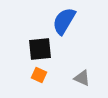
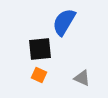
blue semicircle: moved 1 px down
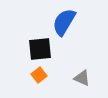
orange square: rotated 28 degrees clockwise
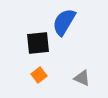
black square: moved 2 px left, 6 px up
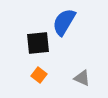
orange square: rotated 14 degrees counterclockwise
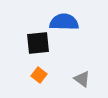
blue semicircle: rotated 60 degrees clockwise
gray triangle: moved 1 px down; rotated 12 degrees clockwise
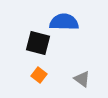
black square: rotated 20 degrees clockwise
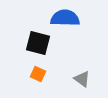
blue semicircle: moved 1 px right, 4 px up
orange square: moved 1 px left, 1 px up; rotated 14 degrees counterclockwise
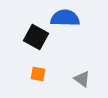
black square: moved 2 px left, 6 px up; rotated 15 degrees clockwise
orange square: rotated 14 degrees counterclockwise
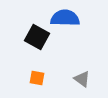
black square: moved 1 px right
orange square: moved 1 px left, 4 px down
